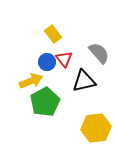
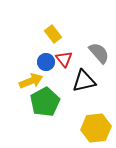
blue circle: moved 1 px left
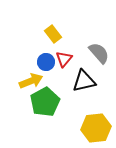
red triangle: rotated 18 degrees clockwise
